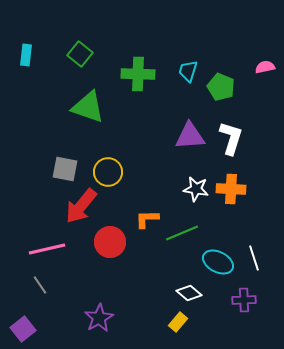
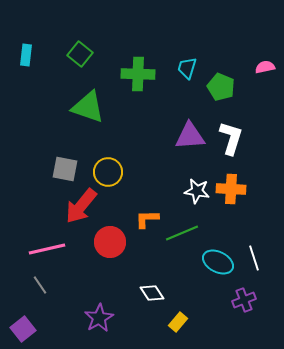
cyan trapezoid: moved 1 px left, 3 px up
white star: moved 1 px right, 2 px down
white diamond: moved 37 px left; rotated 15 degrees clockwise
purple cross: rotated 20 degrees counterclockwise
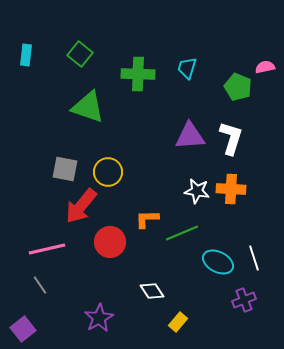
green pentagon: moved 17 px right
white diamond: moved 2 px up
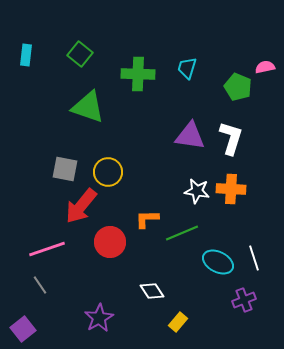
purple triangle: rotated 12 degrees clockwise
pink line: rotated 6 degrees counterclockwise
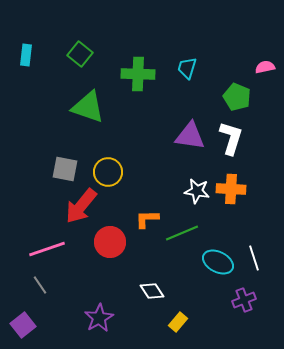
green pentagon: moved 1 px left, 10 px down
purple square: moved 4 px up
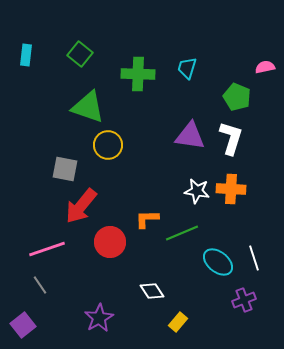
yellow circle: moved 27 px up
cyan ellipse: rotated 12 degrees clockwise
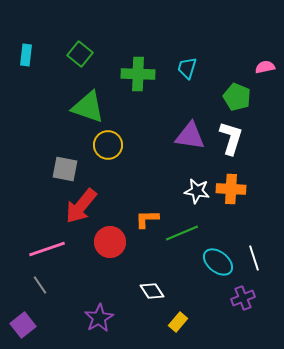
purple cross: moved 1 px left, 2 px up
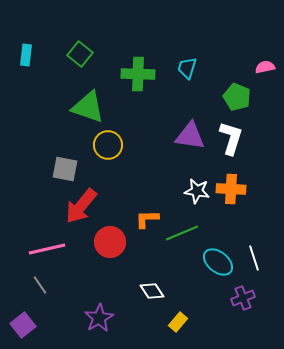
pink line: rotated 6 degrees clockwise
